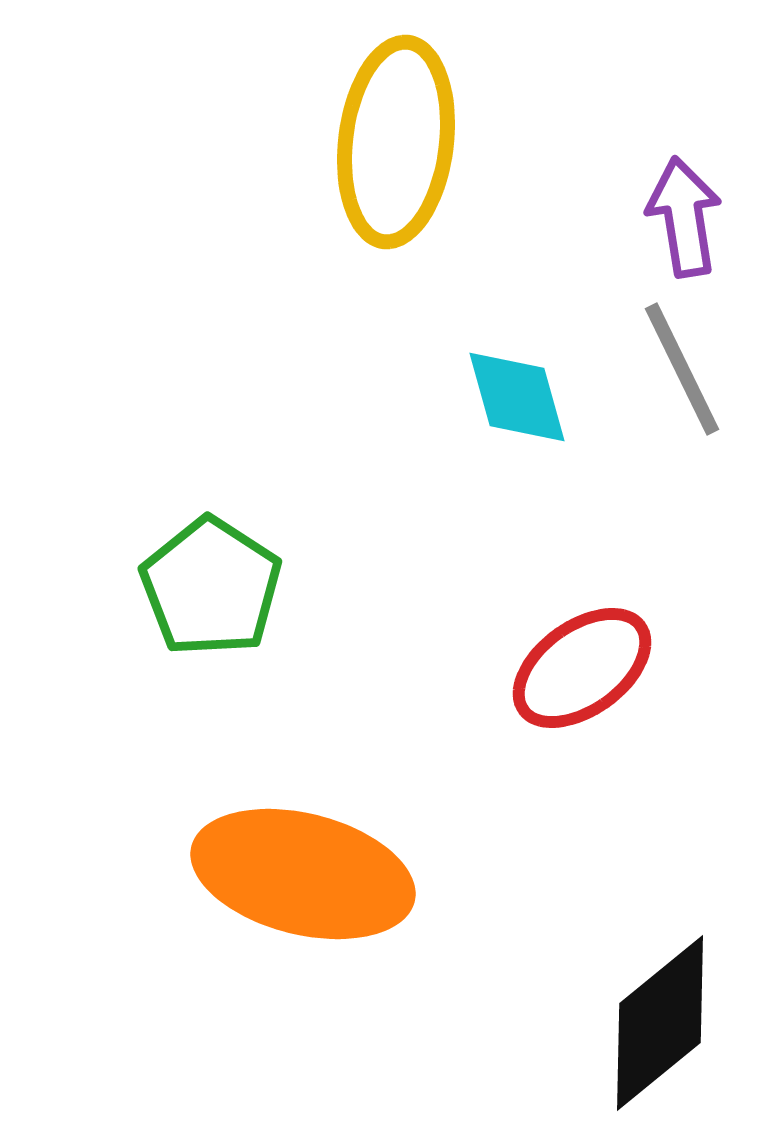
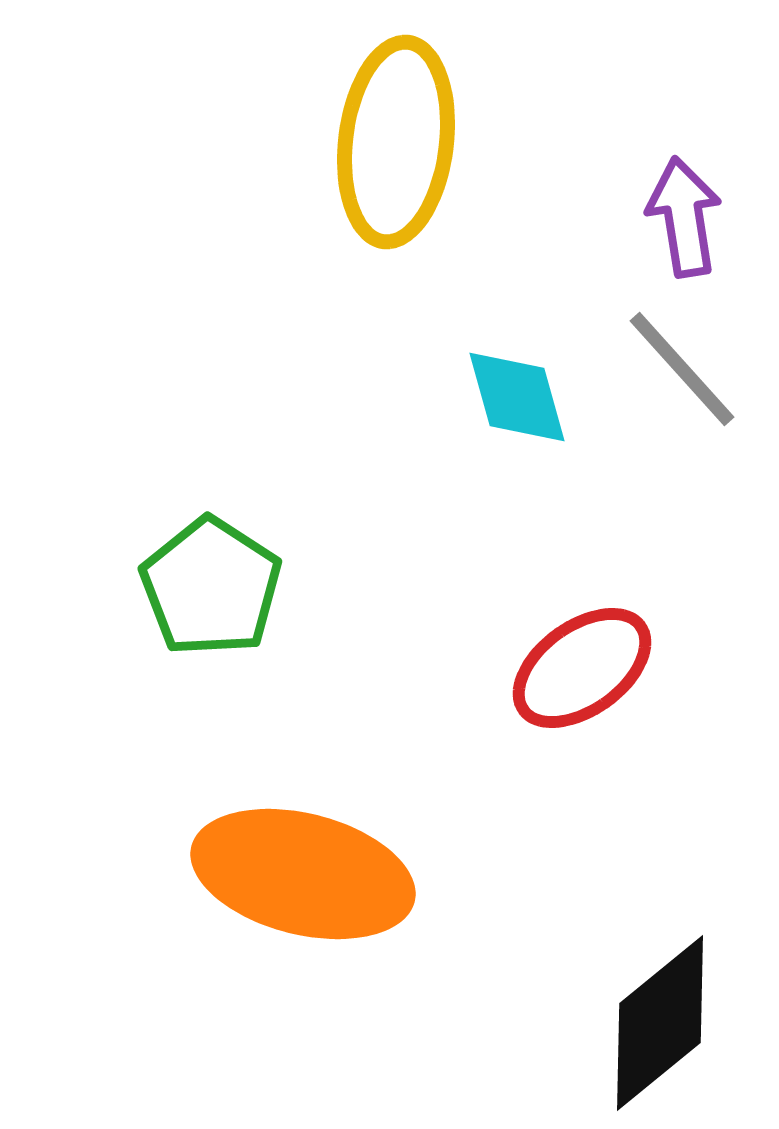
gray line: rotated 16 degrees counterclockwise
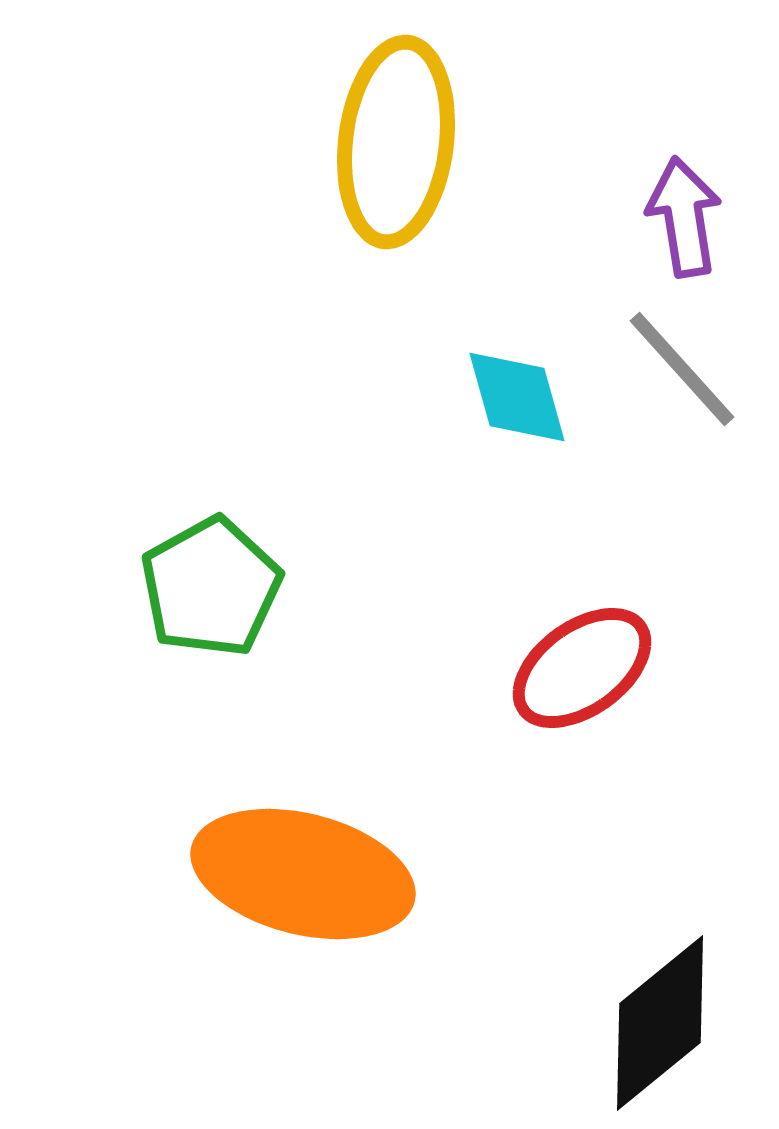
green pentagon: rotated 10 degrees clockwise
